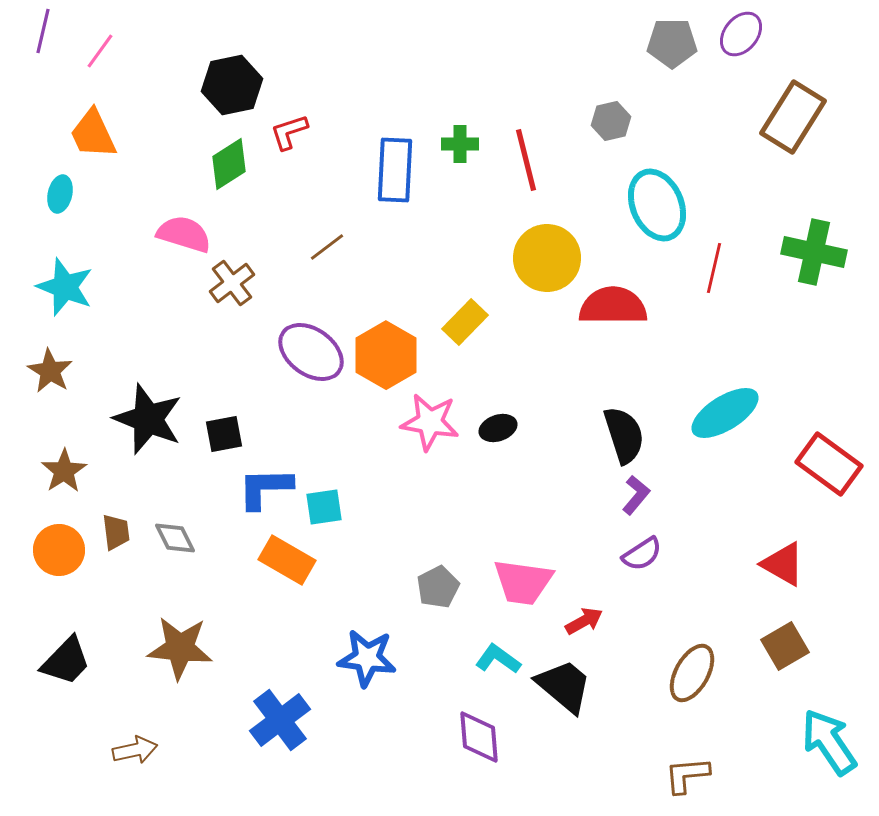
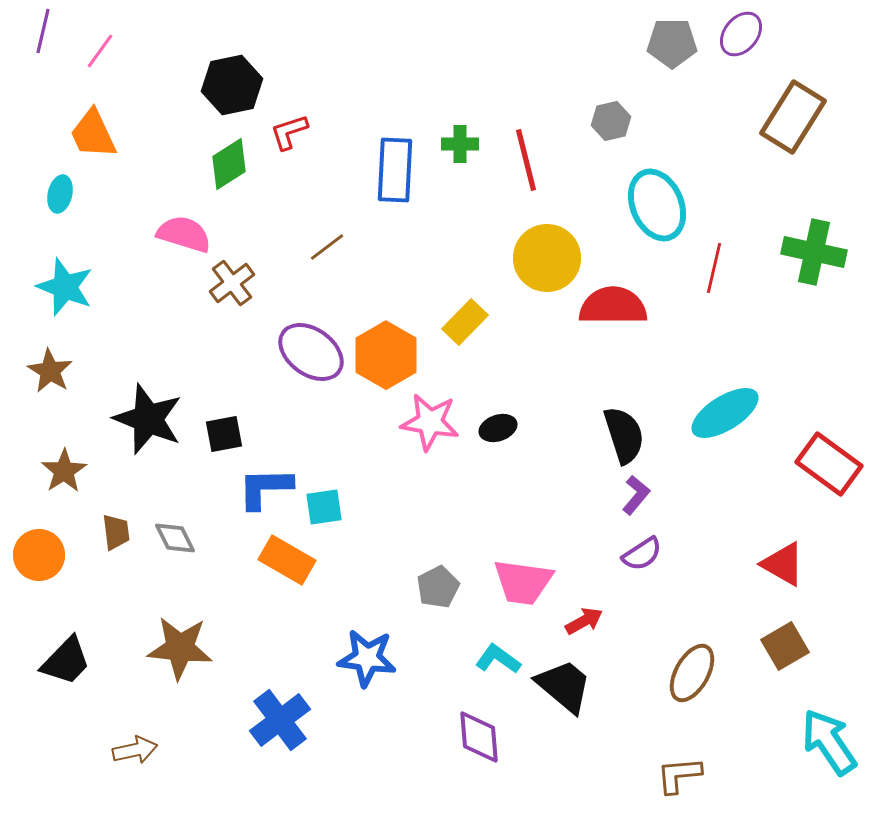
orange circle at (59, 550): moved 20 px left, 5 px down
brown L-shape at (687, 775): moved 8 px left
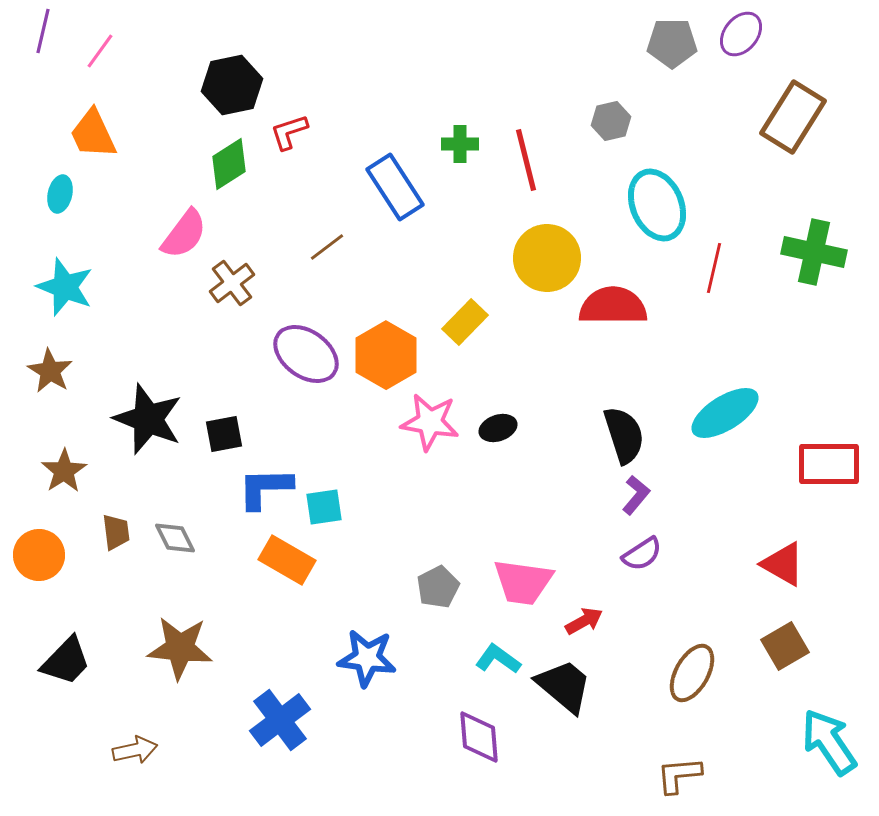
blue rectangle at (395, 170): moved 17 px down; rotated 36 degrees counterclockwise
pink semicircle at (184, 234): rotated 110 degrees clockwise
purple ellipse at (311, 352): moved 5 px left, 2 px down
red rectangle at (829, 464): rotated 36 degrees counterclockwise
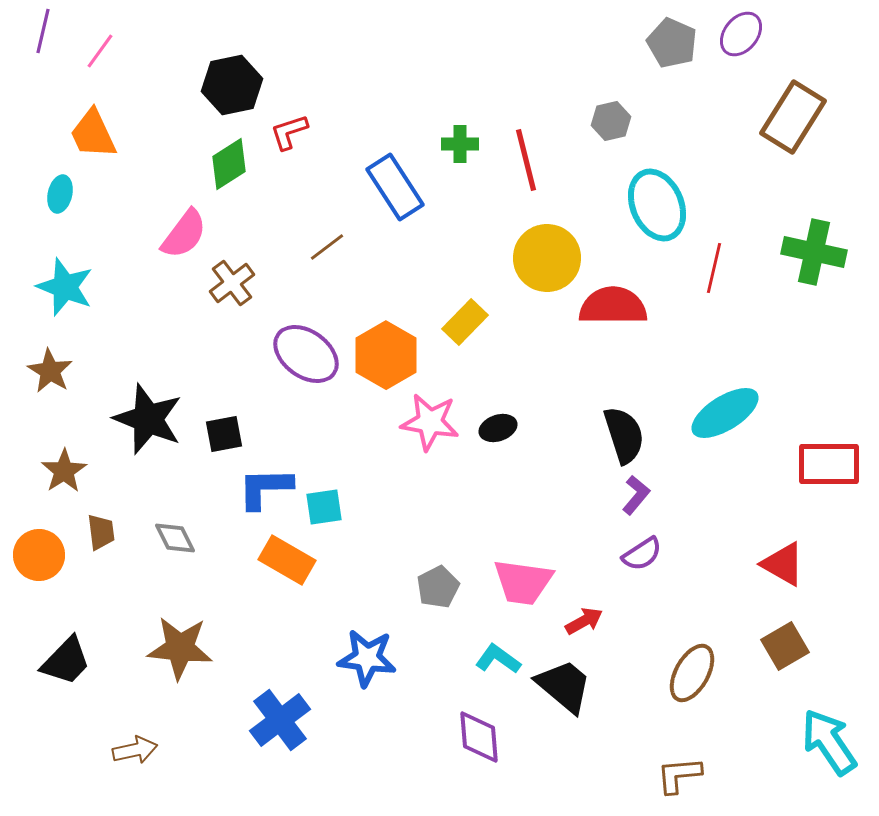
gray pentagon at (672, 43): rotated 24 degrees clockwise
brown trapezoid at (116, 532): moved 15 px left
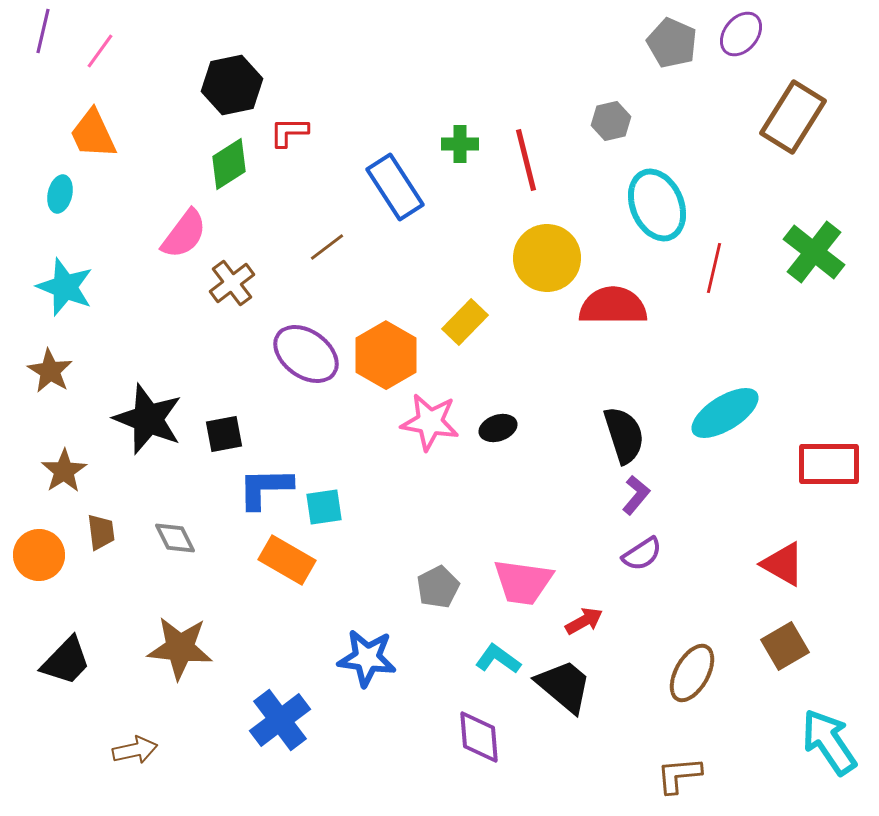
red L-shape at (289, 132): rotated 18 degrees clockwise
green cross at (814, 252): rotated 26 degrees clockwise
